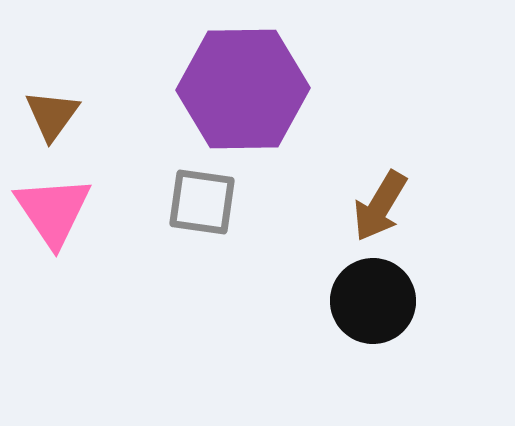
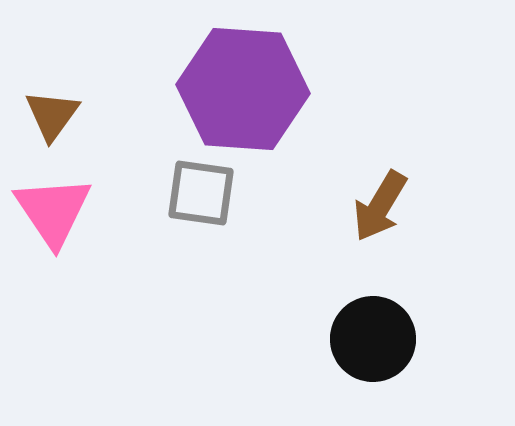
purple hexagon: rotated 5 degrees clockwise
gray square: moved 1 px left, 9 px up
black circle: moved 38 px down
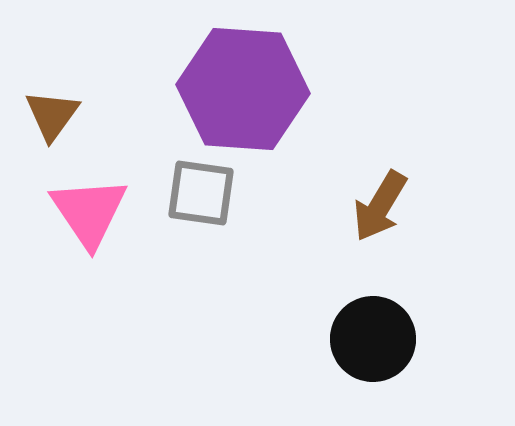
pink triangle: moved 36 px right, 1 px down
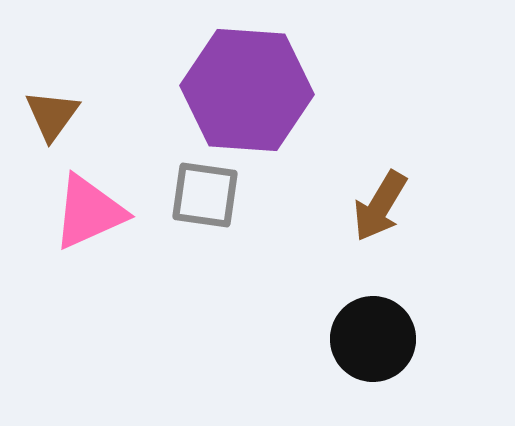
purple hexagon: moved 4 px right, 1 px down
gray square: moved 4 px right, 2 px down
pink triangle: rotated 40 degrees clockwise
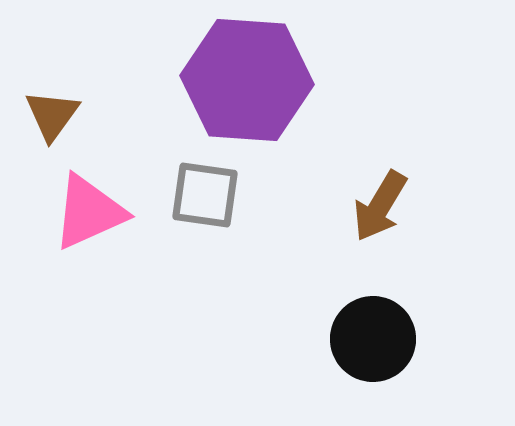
purple hexagon: moved 10 px up
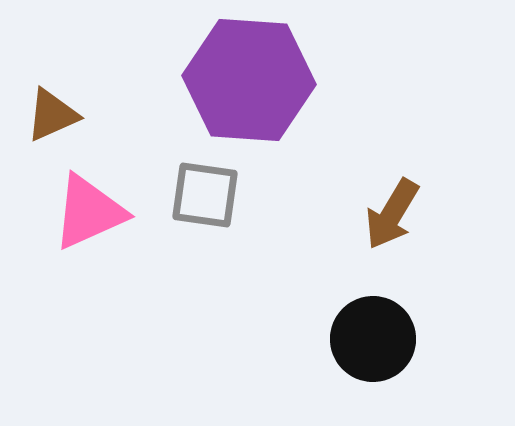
purple hexagon: moved 2 px right
brown triangle: rotated 30 degrees clockwise
brown arrow: moved 12 px right, 8 px down
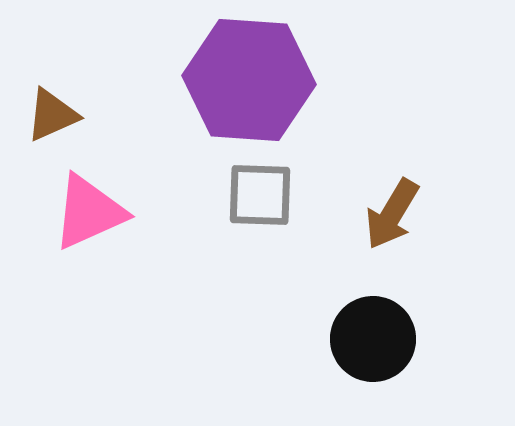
gray square: moved 55 px right; rotated 6 degrees counterclockwise
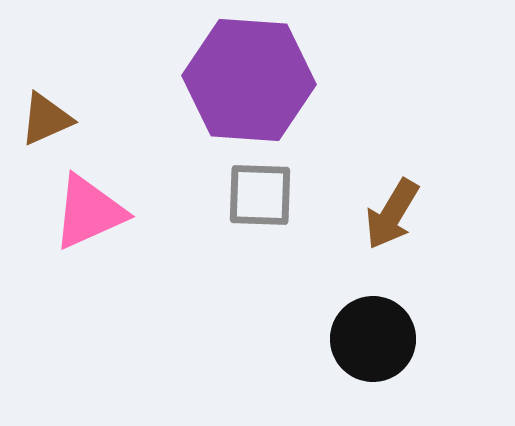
brown triangle: moved 6 px left, 4 px down
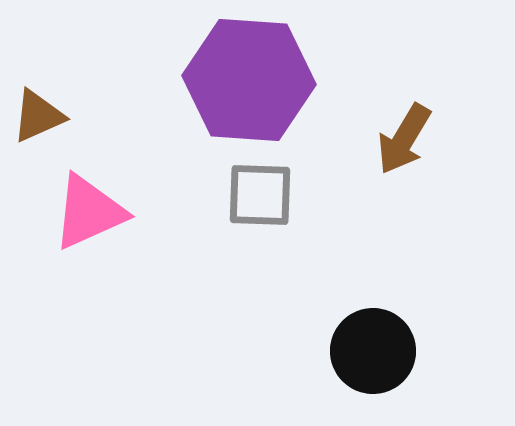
brown triangle: moved 8 px left, 3 px up
brown arrow: moved 12 px right, 75 px up
black circle: moved 12 px down
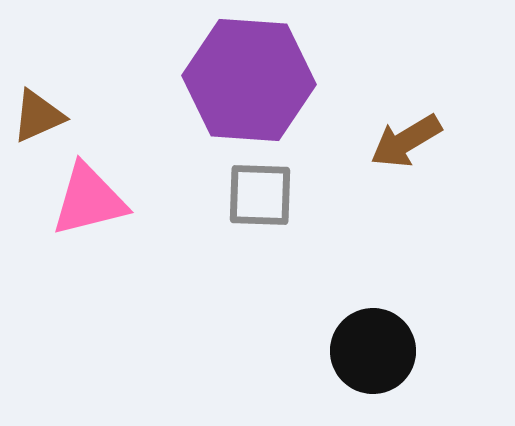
brown arrow: moved 2 px right, 2 px down; rotated 28 degrees clockwise
pink triangle: moved 12 px up; rotated 10 degrees clockwise
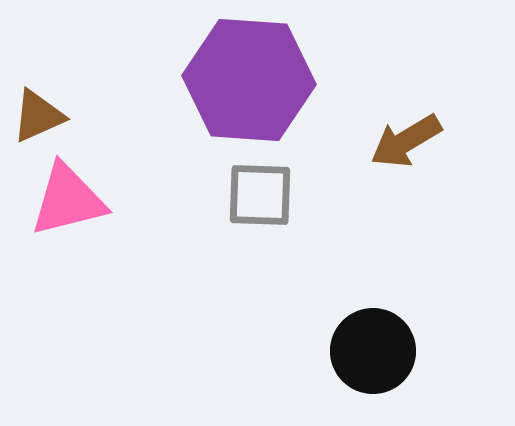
pink triangle: moved 21 px left
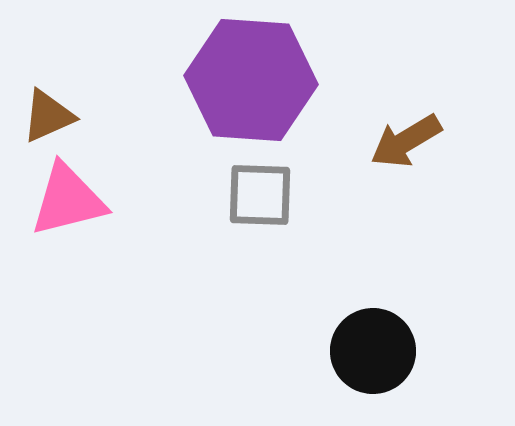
purple hexagon: moved 2 px right
brown triangle: moved 10 px right
